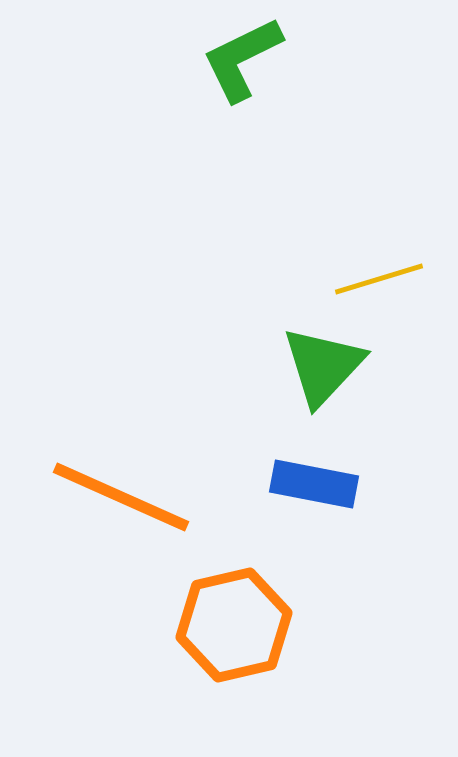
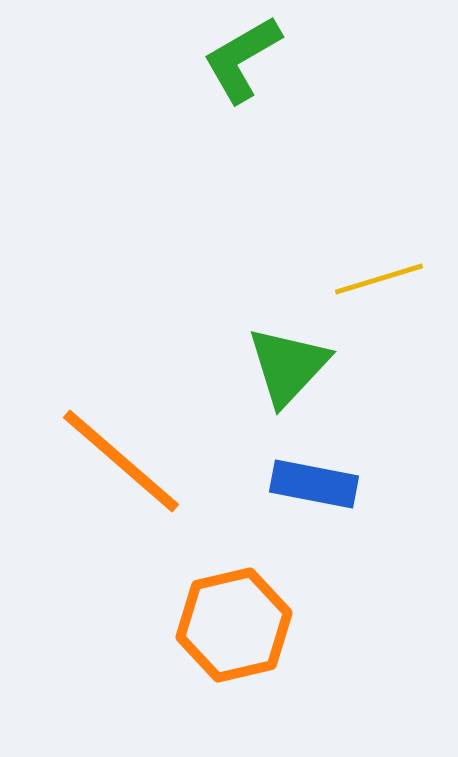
green L-shape: rotated 4 degrees counterclockwise
green triangle: moved 35 px left
orange line: moved 36 px up; rotated 17 degrees clockwise
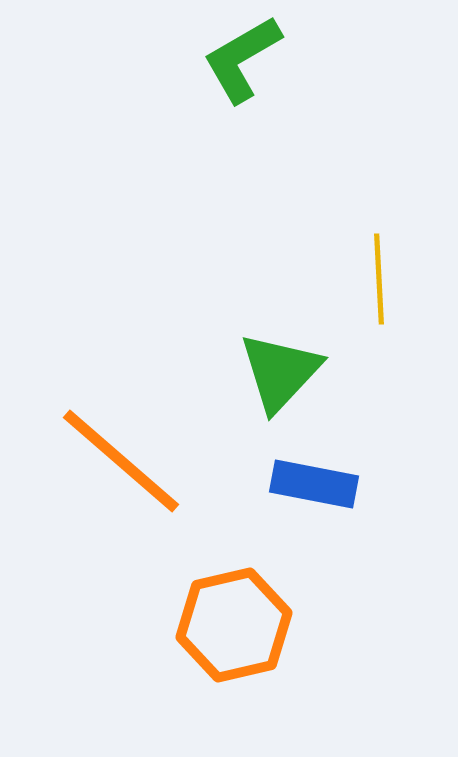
yellow line: rotated 76 degrees counterclockwise
green triangle: moved 8 px left, 6 px down
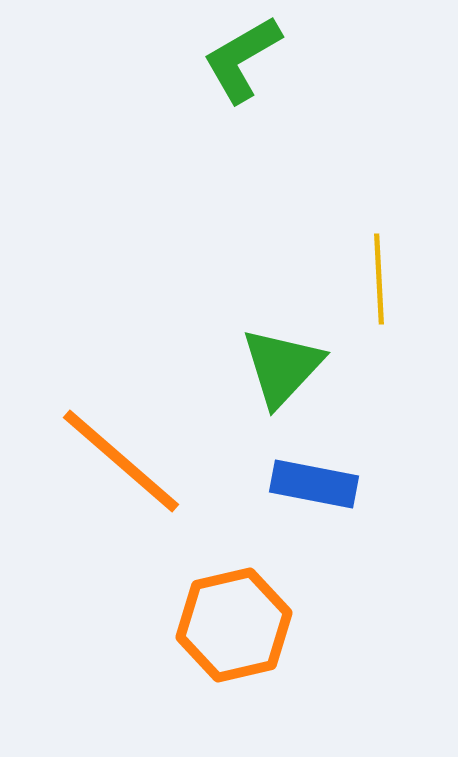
green triangle: moved 2 px right, 5 px up
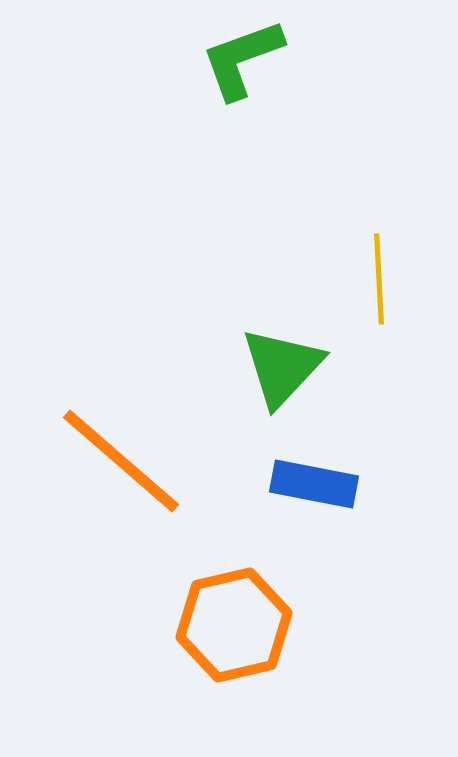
green L-shape: rotated 10 degrees clockwise
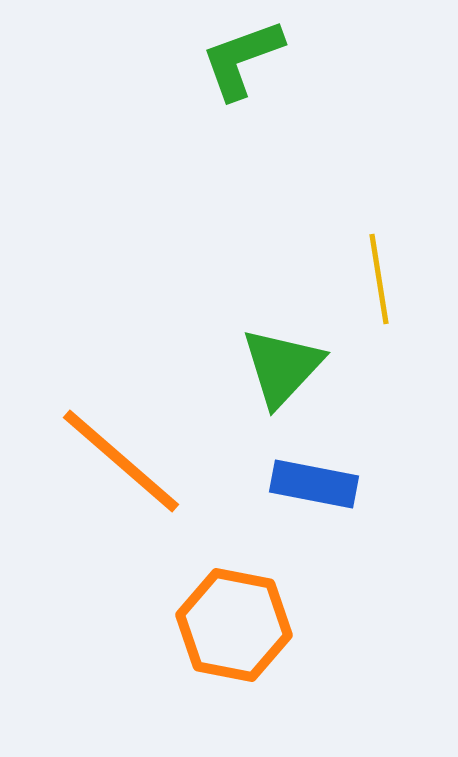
yellow line: rotated 6 degrees counterclockwise
orange hexagon: rotated 24 degrees clockwise
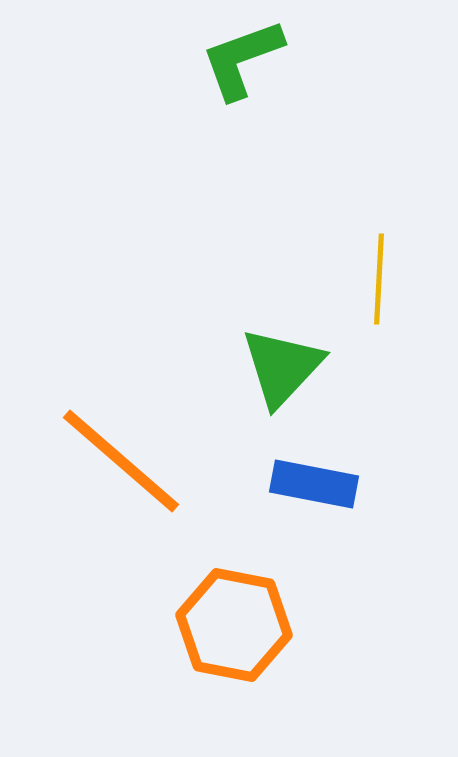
yellow line: rotated 12 degrees clockwise
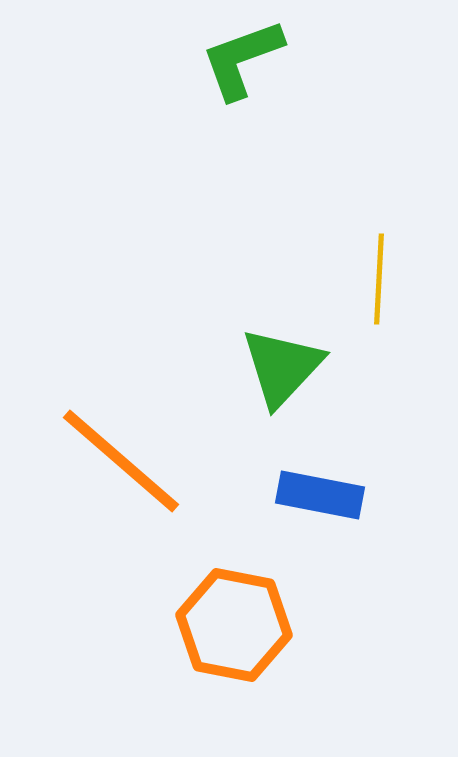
blue rectangle: moved 6 px right, 11 px down
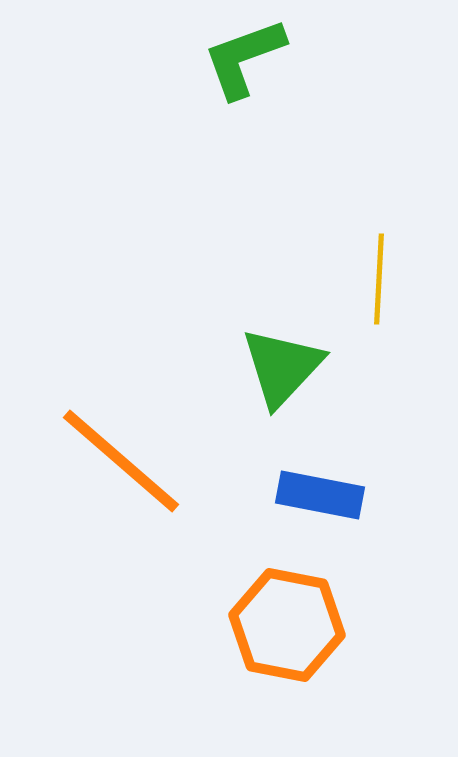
green L-shape: moved 2 px right, 1 px up
orange hexagon: moved 53 px right
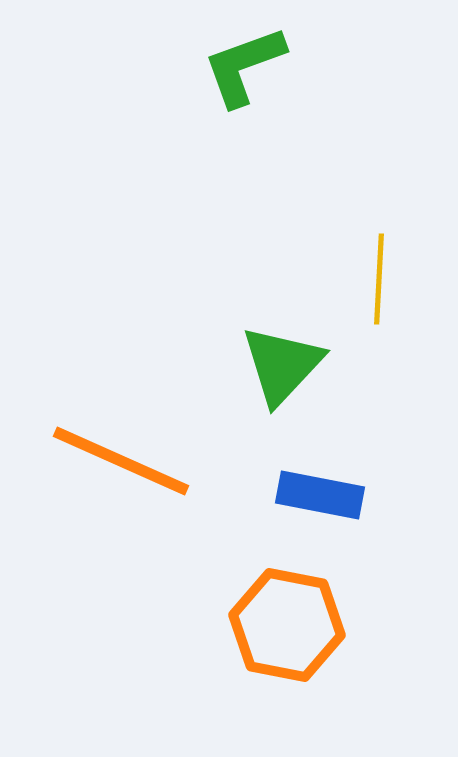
green L-shape: moved 8 px down
green triangle: moved 2 px up
orange line: rotated 17 degrees counterclockwise
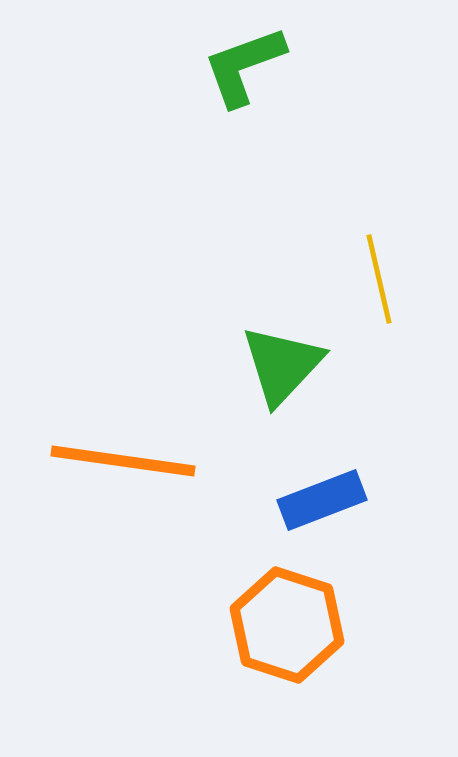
yellow line: rotated 16 degrees counterclockwise
orange line: moved 2 px right; rotated 16 degrees counterclockwise
blue rectangle: moved 2 px right, 5 px down; rotated 32 degrees counterclockwise
orange hexagon: rotated 7 degrees clockwise
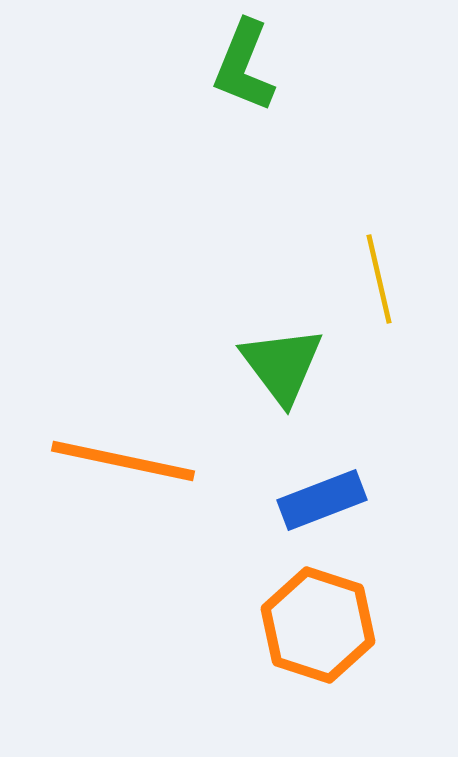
green L-shape: rotated 48 degrees counterclockwise
green triangle: rotated 20 degrees counterclockwise
orange line: rotated 4 degrees clockwise
orange hexagon: moved 31 px right
